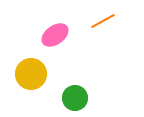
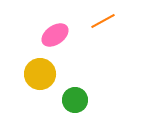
yellow circle: moved 9 px right
green circle: moved 2 px down
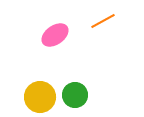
yellow circle: moved 23 px down
green circle: moved 5 px up
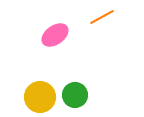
orange line: moved 1 px left, 4 px up
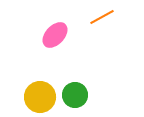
pink ellipse: rotated 12 degrees counterclockwise
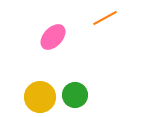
orange line: moved 3 px right, 1 px down
pink ellipse: moved 2 px left, 2 px down
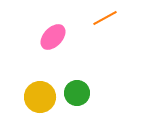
green circle: moved 2 px right, 2 px up
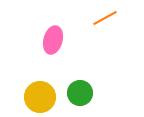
pink ellipse: moved 3 px down; rotated 28 degrees counterclockwise
green circle: moved 3 px right
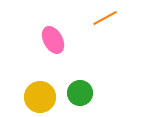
pink ellipse: rotated 44 degrees counterclockwise
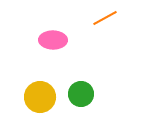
pink ellipse: rotated 60 degrees counterclockwise
green circle: moved 1 px right, 1 px down
